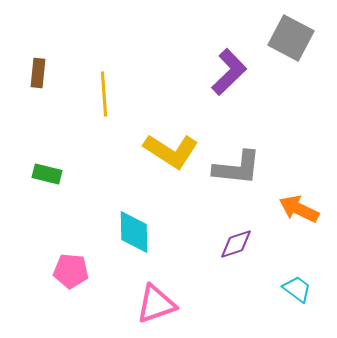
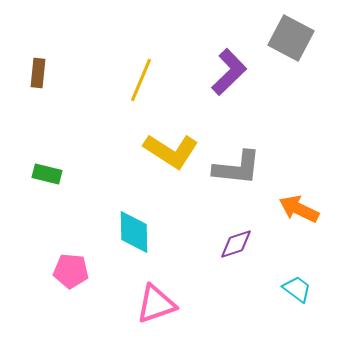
yellow line: moved 37 px right, 14 px up; rotated 27 degrees clockwise
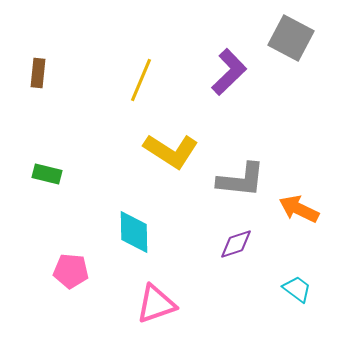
gray L-shape: moved 4 px right, 12 px down
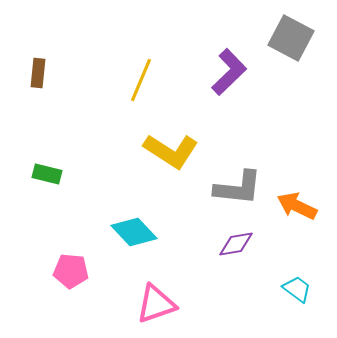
gray L-shape: moved 3 px left, 8 px down
orange arrow: moved 2 px left, 3 px up
cyan diamond: rotated 42 degrees counterclockwise
purple diamond: rotated 9 degrees clockwise
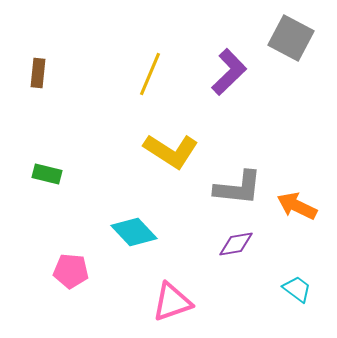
yellow line: moved 9 px right, 6 px up
pink triangle: moved 16 px right, 2 px up
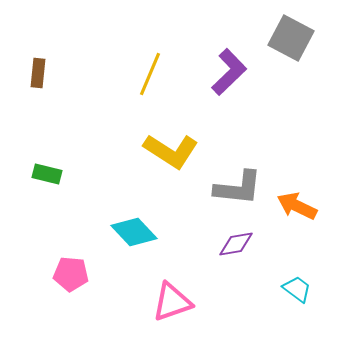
pink pentagon: moved 3 px down
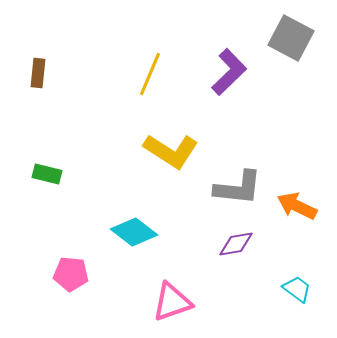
cyan diamond: rotated 9 degrees counterclockwise
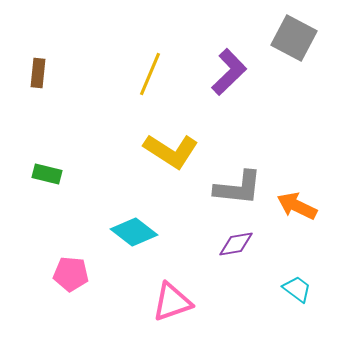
gray square: moved 3 px right
